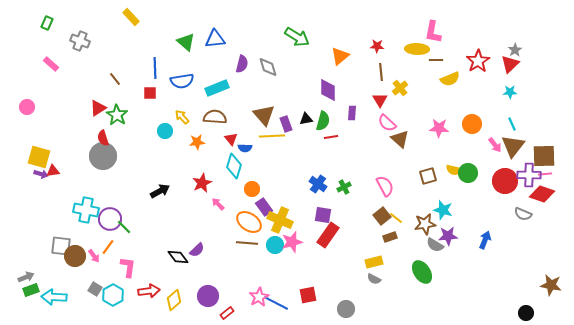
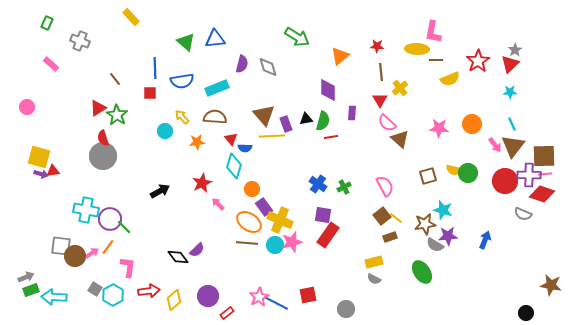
pink arrow at (94, 256): moved 2 px left, 3 px up; rotated 88 degrees counterclockwise
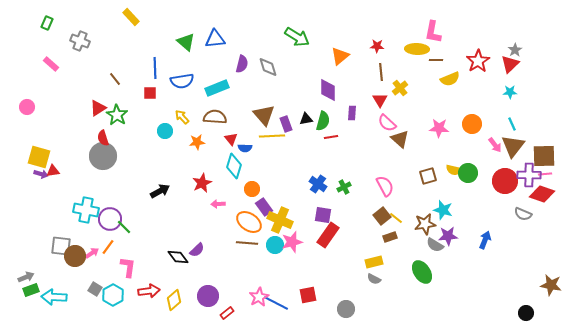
pink arrow at (218, 204): rotated 48 degrees counterclockwise
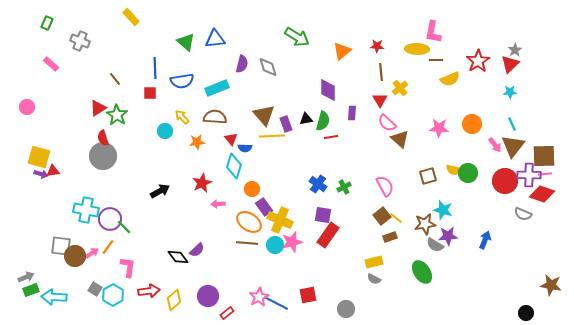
orange triangle at (340, 56): moved 2 px right, 5 px up
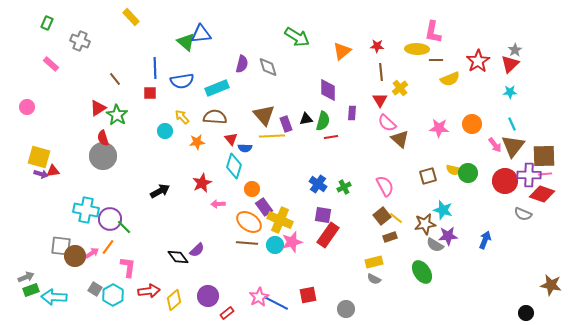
blue triangle at (215, 39): moved 14 px left, 5 px up
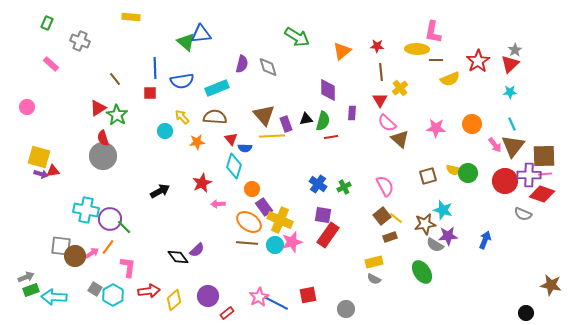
yellow rectangle at (131, 17): rotated 42 degrees counterclockwise
pink star at (439, 128): moved 3 px left
